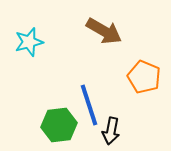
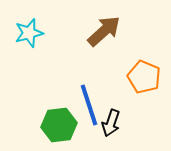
brown arrow: rotated 72 degrees counterclockwise
cyan star: moved 9 px up
black arrow: moved 8 px up; rotated 8 degrees clockwise
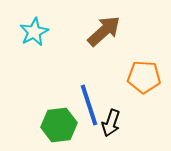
cyan star: moved 5 px right, 1 px up; rotated 12 degrees counterclockwise
orange pentagon: rotated 20 degrees counterclockwise
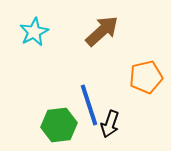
brown arrow: moved 2 px left
orange pentagon: moved 2 px right; rotated 16 degrees counterclockwise
black arrow: moved 1 px left, 1 px down
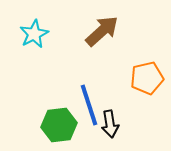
cyan star: moved 2 px down
orange pentagon: moved 1 px right, 1 px down
black arrow: rotated 28 degrees counterclockwise
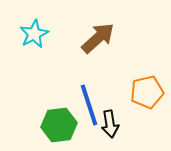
brown arrow: moved 4 px left, 7 px down
orange pentagon: moved 14 px down
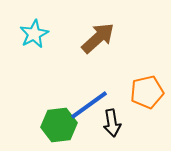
blue line: rotated 72 degrees clockwise
black arrow: moved 2 px right, 1 px up
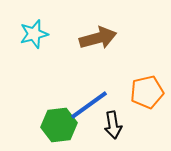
cyan star: rotated 12 degrees clockwise
brown arrow: rotated 27 degrees clockwise
black arrow: moved 1 px right, 2 px down
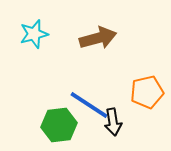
blue line: rotated 69 degrees clockwise
black arrow: moved 3 px up
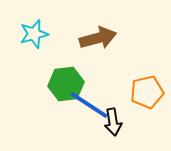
green hexagon: moved 7 px right, 41 px up
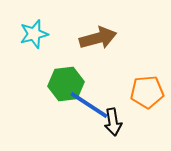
orange pentagon: rotated 8 degrees clockwise
